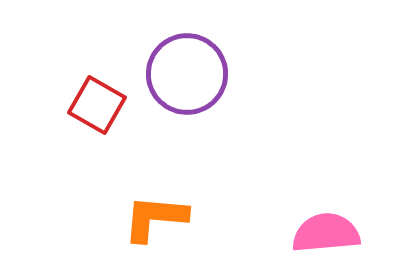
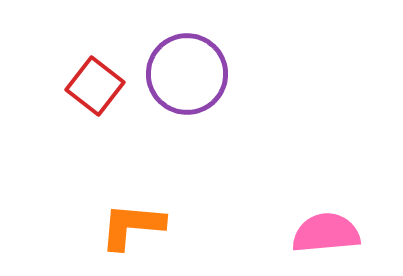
red square: moved 2 px left, 19 px up; rotated 8 degrees clockwise
orange L-shape: moved 23 px left, 8 px down
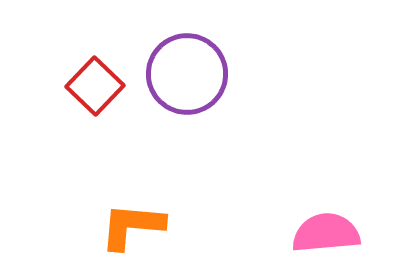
red square: rotated 6 degrees clockwise
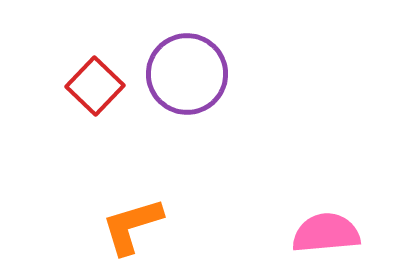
orange L-shape: rotated 22 degrees counterclockwise
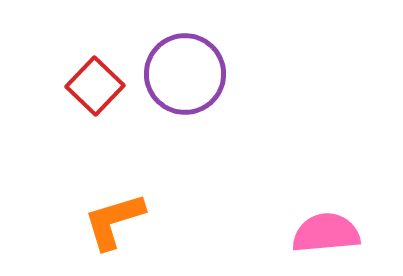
purple circle: moved 2 px left
orange L-shape: moved 18 px left, 5 px up
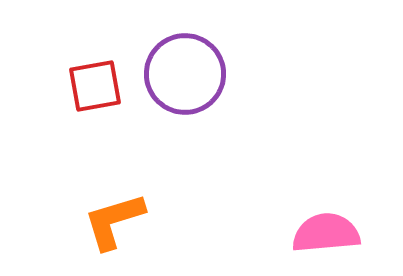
red square: rotated 36 degrees clockwise
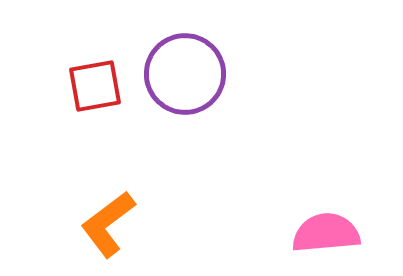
orange L-shape: moved 6 px left, 3 px down; rotated 20 degrees counterclockwise
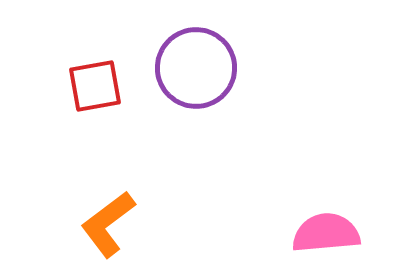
purple circle: moved 11 px right, 6 px up
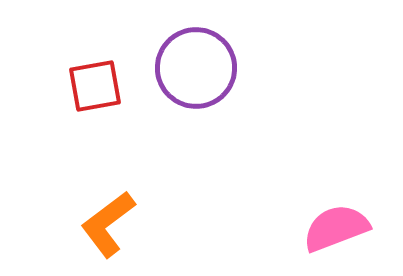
pink semicircle: moved 10 px right, 5 px up; rotated 16 degrees counterclockwise
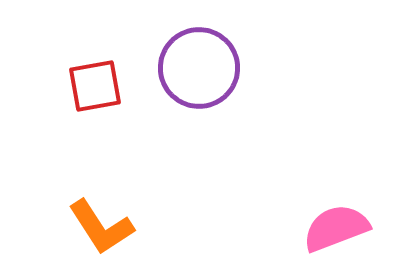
purple circle: moved 3 px right
orange L-shape: moved 7 px left, 3 px down; rotated 86 degrees counterclockwise
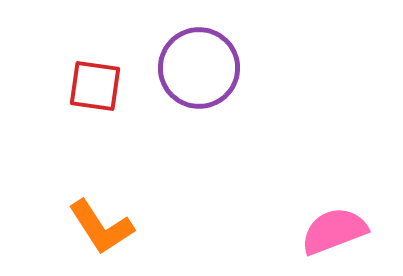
red square: rotated 18 degrees clockwise
pink semicircle: moved 2 px left, 3 px down
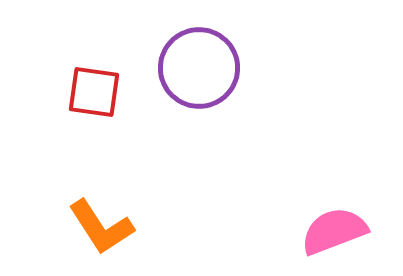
red square: moved 1 px left, 6 px down
